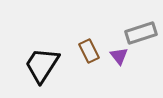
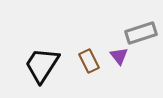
brown rectangle: moved 10 px down
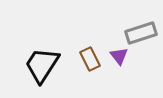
brown rectangle: moved 1 px right, 2 px up
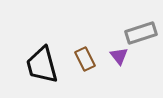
brown rectangle: moved 5 px left
black trapezoid: rotated 48 degrees counterclockwise
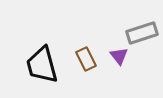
gray rectangle: moved 1 px right
brown rectangle: moved 1 px right
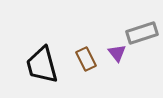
purple triangle: moved 2 px left, 3 px up
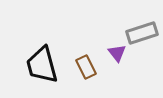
brown rectangle: moved 8 px down
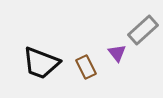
gray rectangle: moved 1 px right, 3 px up; rotated 24 degrees counterclockwise
black trapezoid: moved 1 px left, 2 px up; rotated 54 degrees counterclockwise
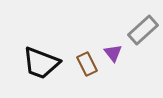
purple triangle: moved 4 px left
brown rectangle: moved 1 px right, 3 px up
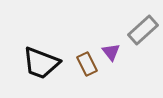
purple triangle: moved 2 px left, 1 px up
